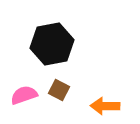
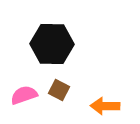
black hexagon: rotated 12 degrees clockwise
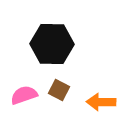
orange arrow: moved 4 px left, 4 px up
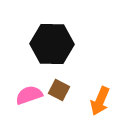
pink semicircle: moved 5 px right
orange arrow: moved 1 px left, 1 px up; rotated 68 degrees counterclockwise
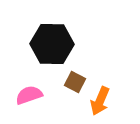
brown square: moved 16 px right, 8 px up
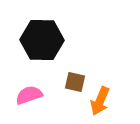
black hexagon: moved 10 px left, 4 px up
brown square: rotated 15 degrees counterclockwise
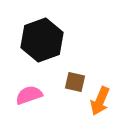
black hexagon: rotated 21 degrees counterclockwise
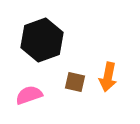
orange arrow: moved 8 px right, 24 px up; rotated 12 degrees counterclockwise
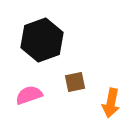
orange arrow: moved 3 px right, 26 px down
brown square: rotated 25 degrees counterclockwise
